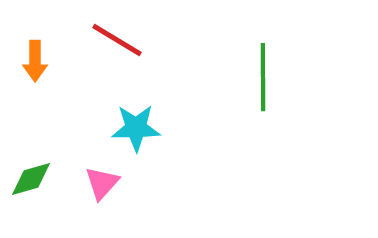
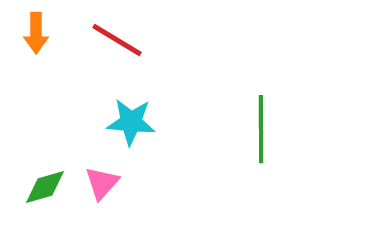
orange arrow: moved 1 px right, 28 px up
green line: moved 2 px left, 52 px down
cyan star: moved 5 px left, 6 px up; rotated 6 degrees clockwise
green diamond: moved 14 px right, 8 px down
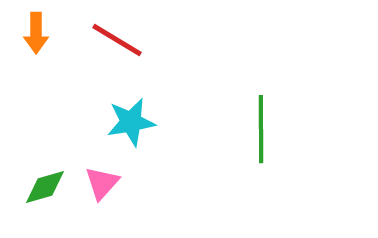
cyan star: rotated 15 degrees counterclockwise
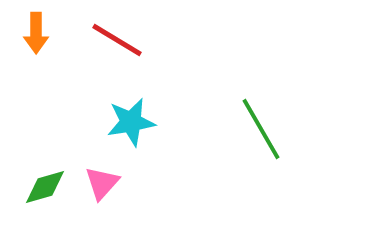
green line: rotated 30 degrees counterclockwise
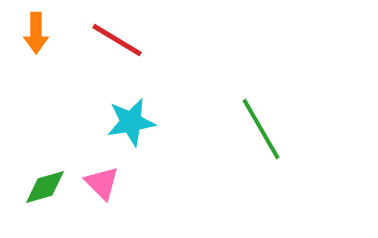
pink triangle: rotated 27 degrees counterclockwise
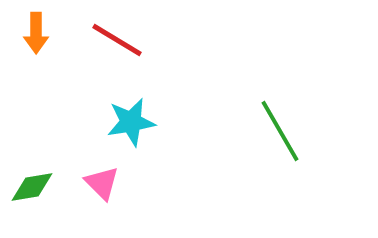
green line: moved 19 px right, 2 px down
green diamond: moved 13 px left; rotated 6 degrees clockwise
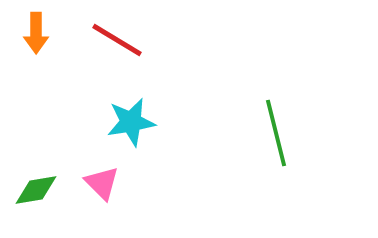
green line: moved 4 px left, 2 px down; rotated 16 degrees clockwise
green diamond: moved 4 px right, 3 px down
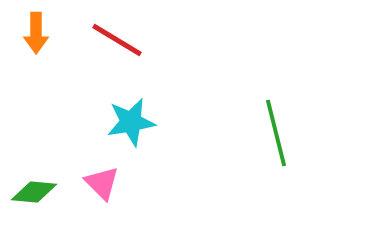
green diamond: moved 2 px left, 2 px down; rotated 15 degrees clockwise
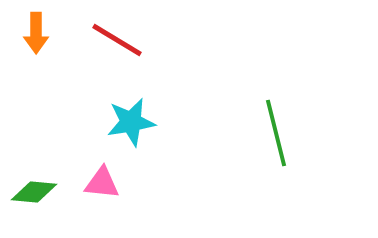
pink triangle: rotated 39 degrees counterclockwise
